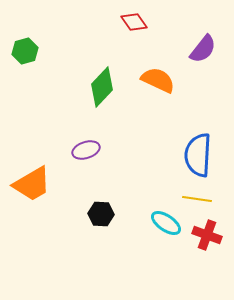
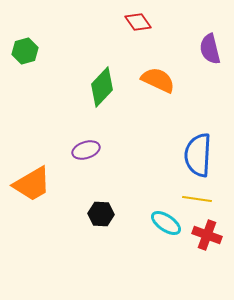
red diamond: moved 4 px right
purple semicircle: moved 7 px right; rotated 128 degrees clockwise
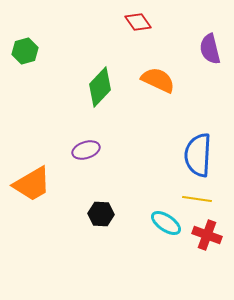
green diamond: moved 2 px left
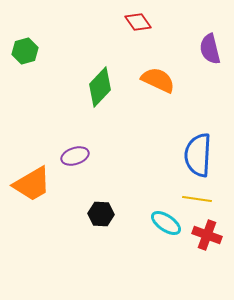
purple ellipse: moved 11 px left, 6 px down
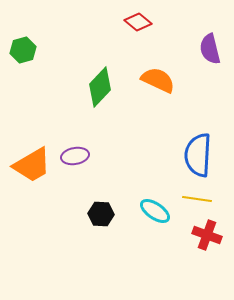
red diamond: rotated 16 degrees counterclockwise
green hexagon: moved 2 px left, 1 px up
purple ellipse: rotated 8 degrees clockwise
orange trapezoid: moved 19 px up
cyan ellipse: moved 11 px left, 12 px up
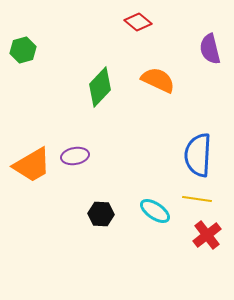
red cross: rotated 32 degrees clockwise
